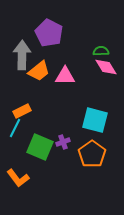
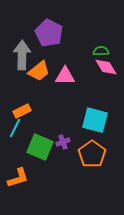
orange L-shape: rotated 70 degrees counterclockwise
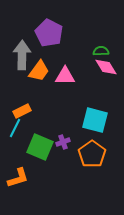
orange trapezoid: rotated 15 degrees counterclockwise
